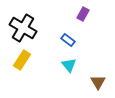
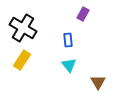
blue rectangle: rotated 48 degrees clockwise
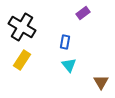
purple rectangle: moved 1 px up; rotated 24 degrees clockwise
black cross: moved 1 px left, 1 px up
blue rectangle: moved 3 px left, 2 px down; rotated 16 degrees clockwise
brown triangle: moved 3 px right
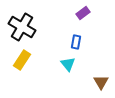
blue rectangle: moved 11 px right
cyan triangle: moved 1 px left, 1 px up
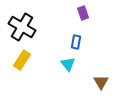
purple rectangle: rotated 72 degrees counterclockwise
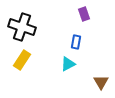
purple rectangle: moved 1 px right, 1 px down
black cross: rotated 12 degrees counterclockwise
cyan triangle: rotated 42 degrees clockwise
